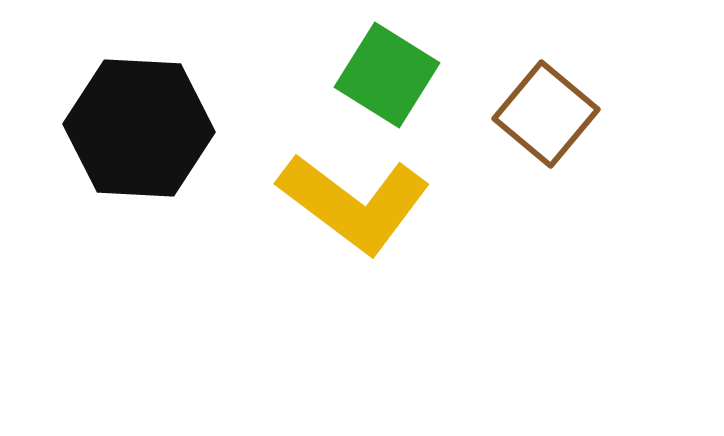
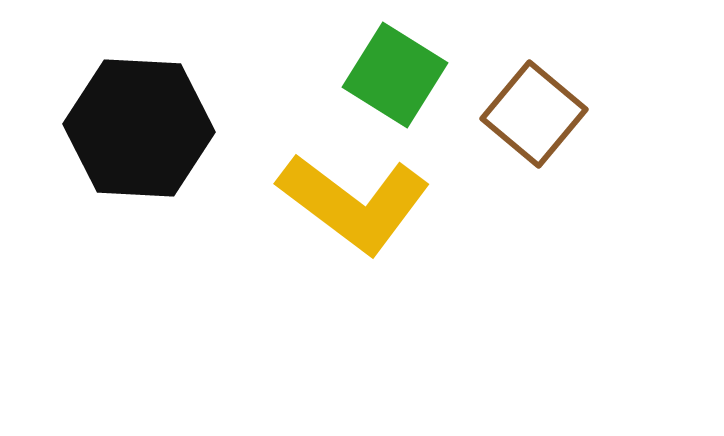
green square: moved 8 px right
brown square: moved 12 px left
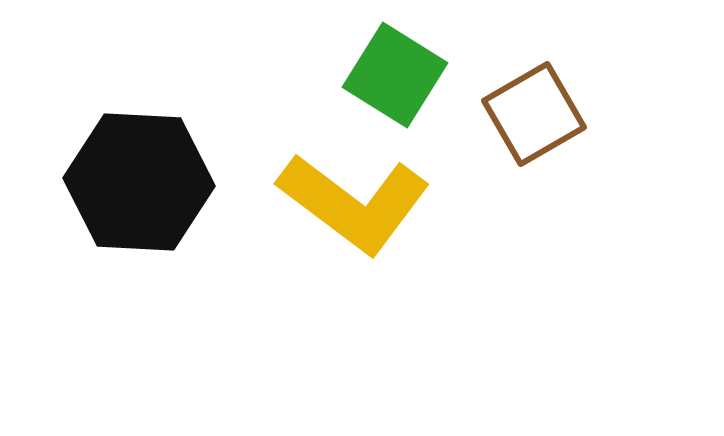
brown square: rotated 20 degrees clockwise
black hexagon: moved 54 px down
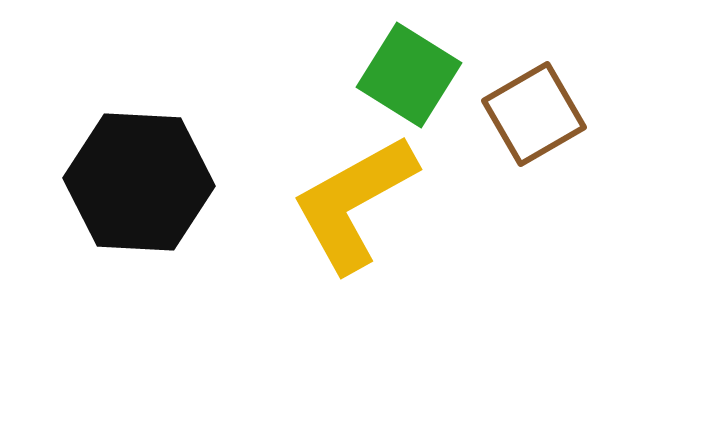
green square: moved 14 px right
yellow L-shape: rotated 114 degrees clockwise
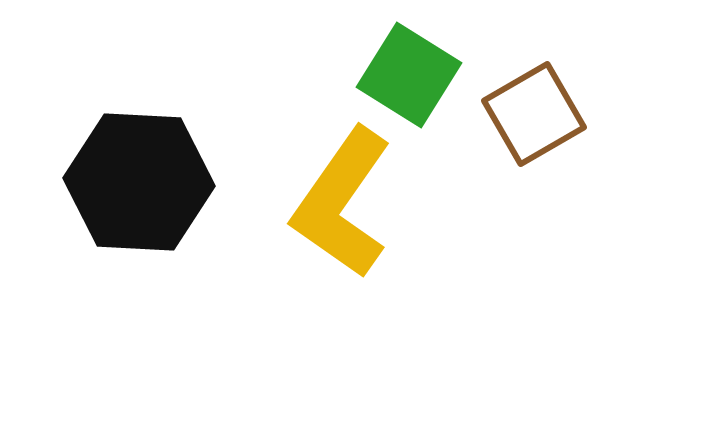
yellow L-shape: moved 12 px left; rotated 26 degrees counterclockwise
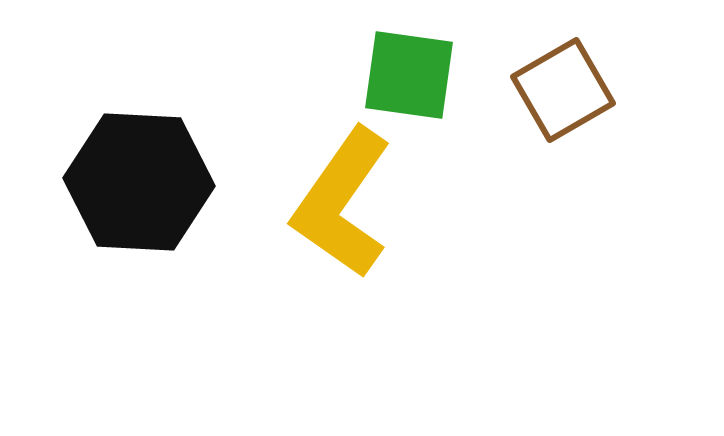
green square: rotated 24 degrees counterclockwise
brown square: moved 29 px right, 24 px up
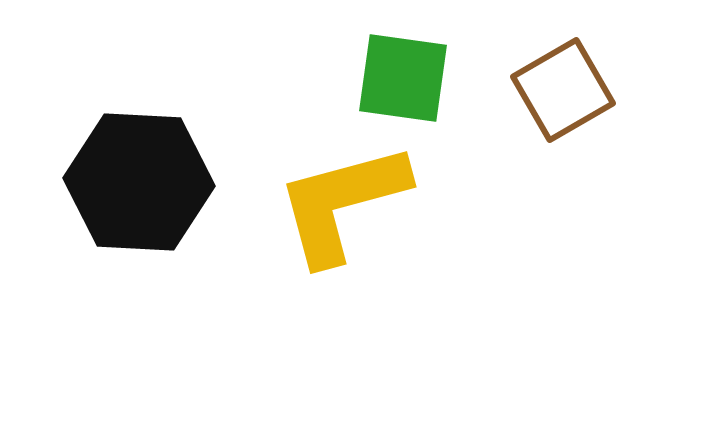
green square: moved 6 px left, 3 px down
yellow L-shape: rotated 40 degrees clockwise
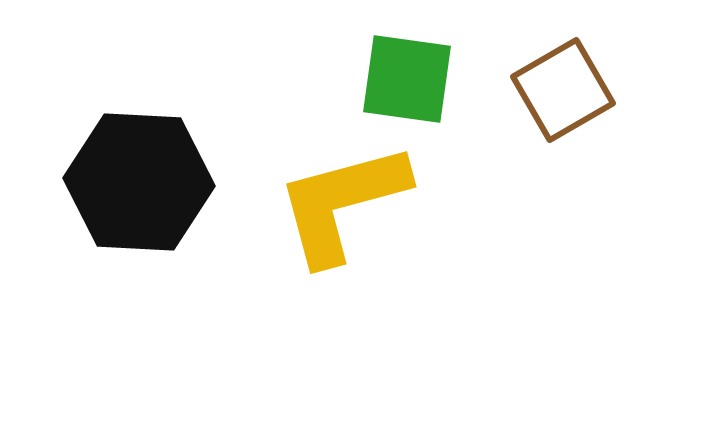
green square: moved 4 px right, 1 px down
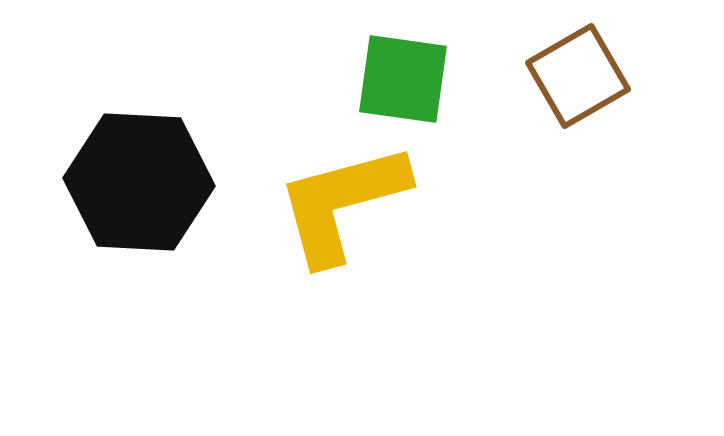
green square: moved 4 px left
brown square: moved 15 px right, 14 px up
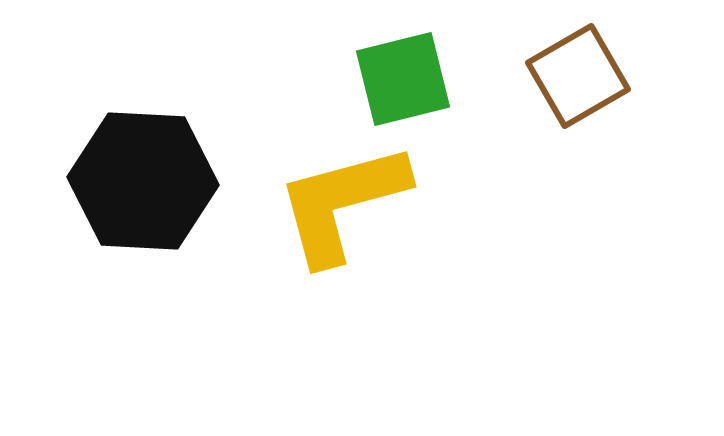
green square: rotated 22 degrees counterclockwise
black hexagon: moved 4 px right, 1 px up
